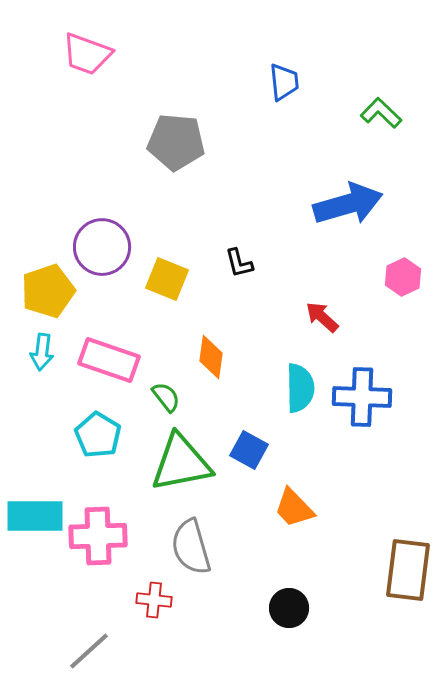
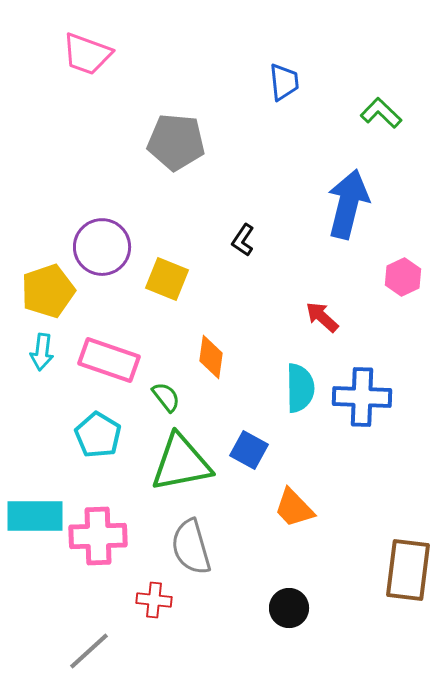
blue arrow: rotated 60 degrees counterclockwise
black L-shape: moved 4 px right, 23 px up; rotated 48 degrees clockwise
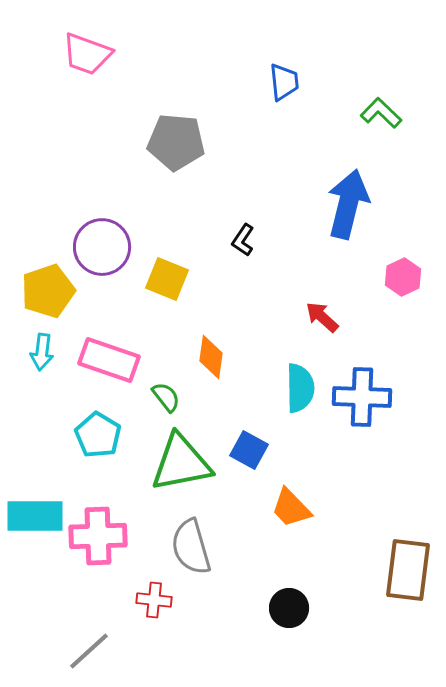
orange trapezoid: moved 3 px left
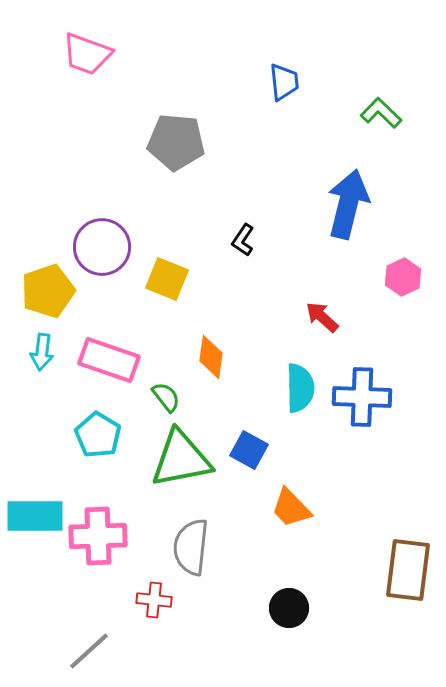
green triangle: moved 4 px up
gray semicircle: rotated 22 degrees clockwise
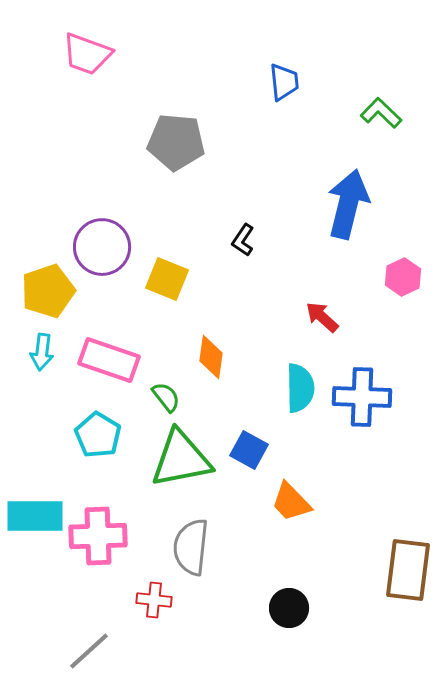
orange trapezoid: moved 6 px up
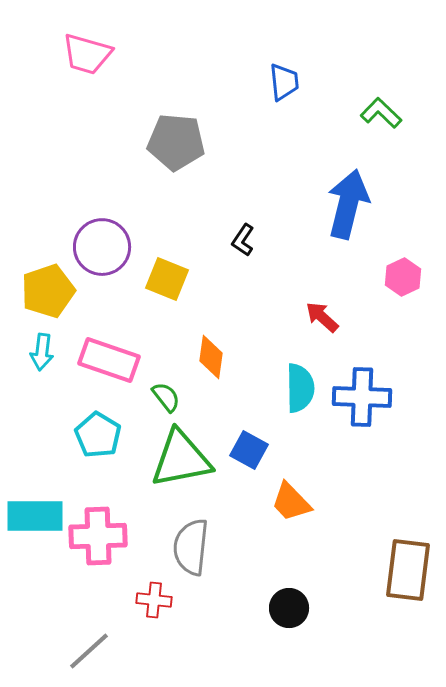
pink trapezoid: rotated 4 degrees counterclockwise
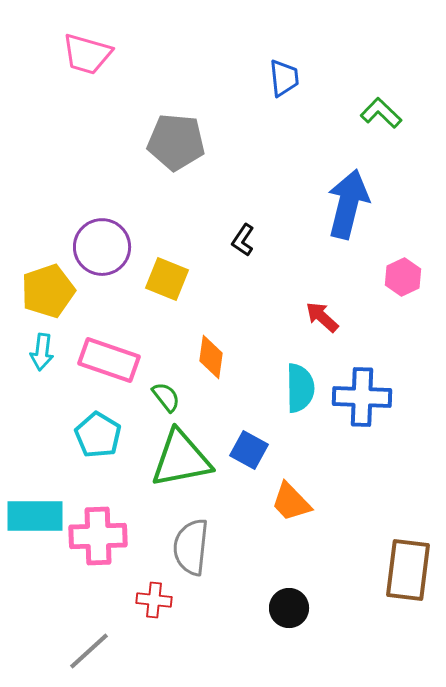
blue trapezoid: moved 4 px up
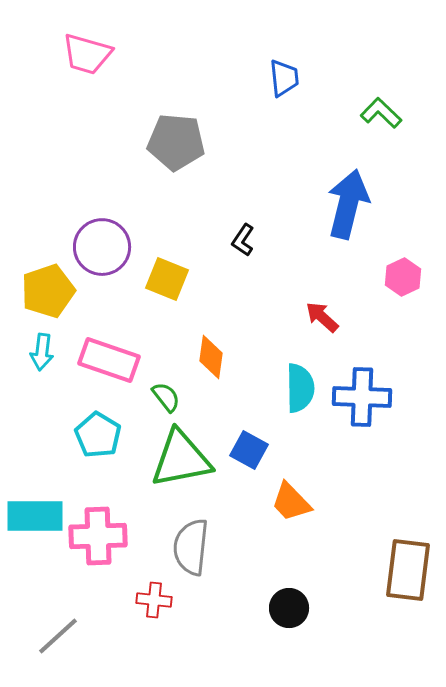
gray line: moved 31 px left, 15 px up
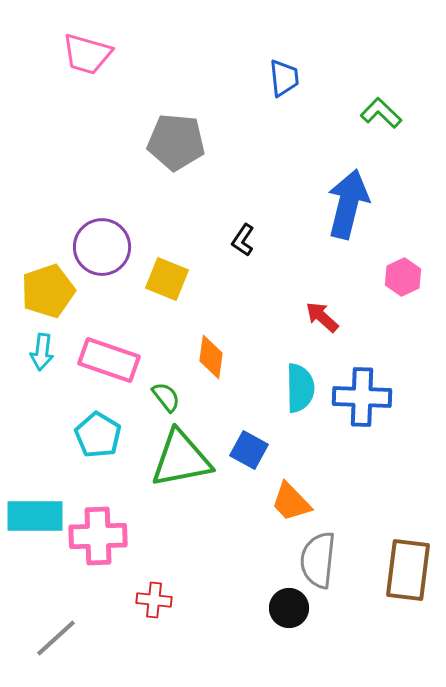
gray semicircle: moved 127 px right, 13 px down
gray line: moved 2 px left, 2 px down
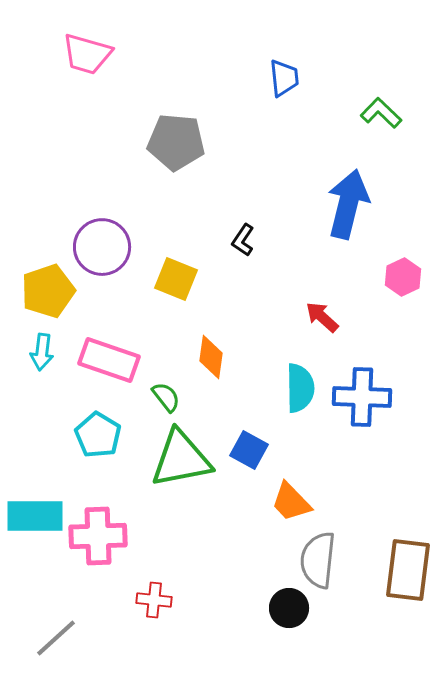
yellow square: moved 9 px right
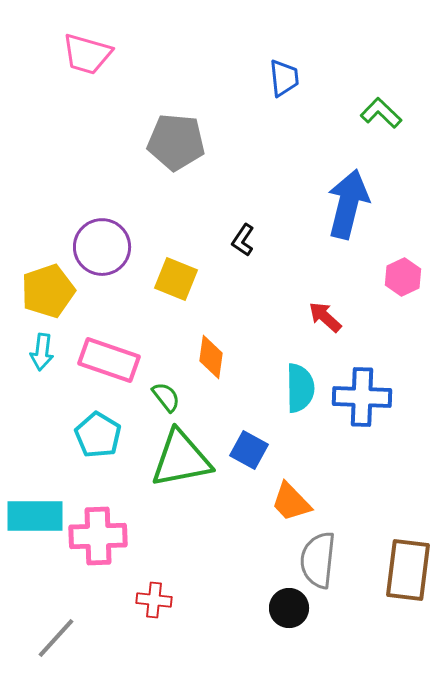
red arrow: moved 3 px right
gray line: rotated 6 degrees counterclockwise
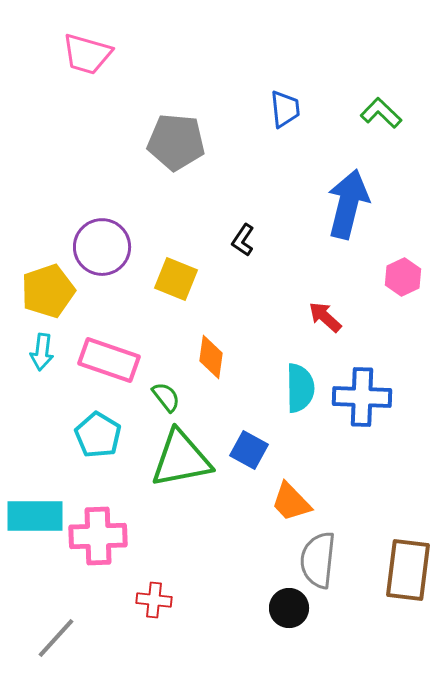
blue trapezoid: moved 1 px right, 31 px down
